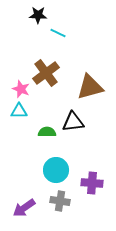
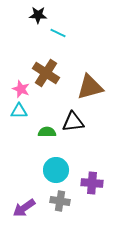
brown cross: rotated 20 degrees counterclockwise
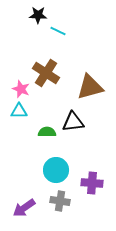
cyan line: moved 2 px up
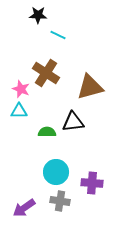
cyan line: moved 4 px down
cyan circle: moved 2 px down
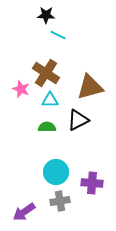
black star: moved 8 px right
cyan triangle: moved 31 px right, 11 px up
black triangle: moved 5 px right, 2 px up; rotated 20 degrees counterclockwise
green semicircle: moved 5 px up
gray cross: rotated 18 degrees counterclockwise
purple arrow: moved 4 px down
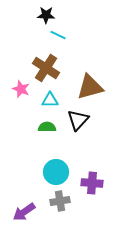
brown cross: moved 5 px up
black triangle: rotated 20 degrees counterclockwise
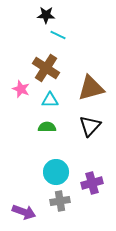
brown triangle: moved 1 px right, 1 px down
black triangle: moved 12 px right, 6 px down
purple cross: rotated 20 degrees counterclockwise
purple arrow: rotated 125 degrees counterclockwise
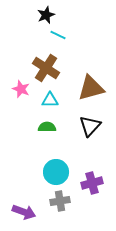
black star: rotated 24 degrees counterclockwise
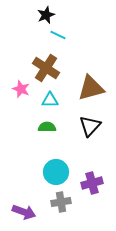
gray cross: moved 1 px right, 1 px down
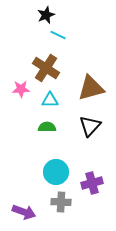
pink star: rotated 24 degrees counterclockwise
gray cross: rotated 12 degrees clockwise
